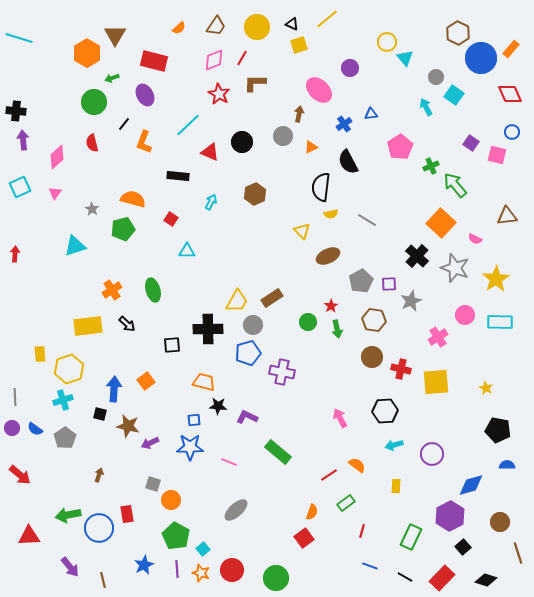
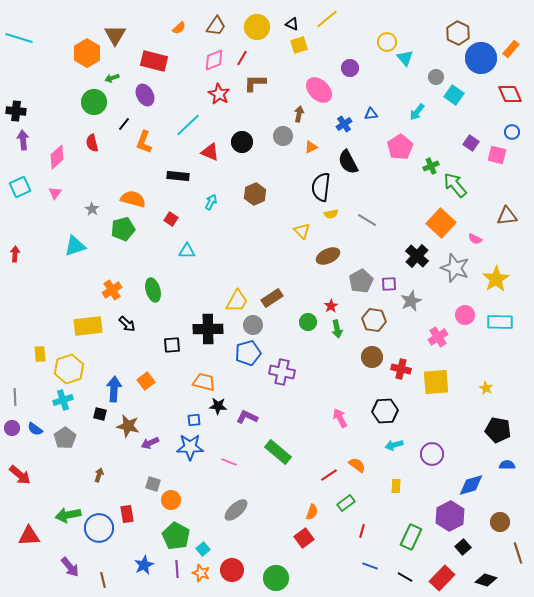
cyan arrow at (426, 107): moved 9 px left, 5 px down; rotated 114 degrees counterclockwise
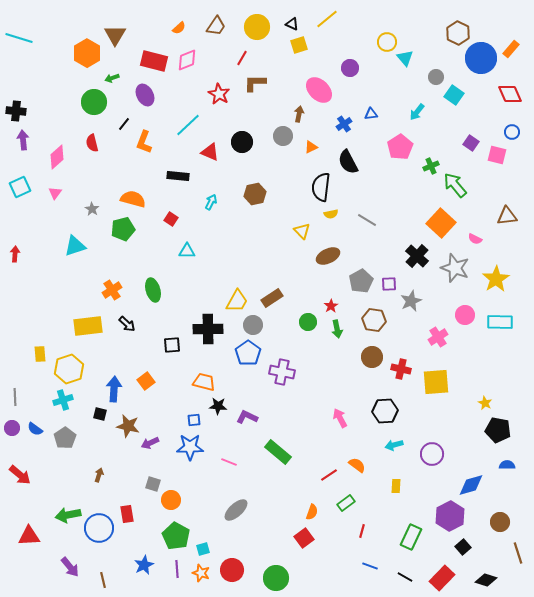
pink diamond at (214, 60): moved 27 px left
brown hexagon at (255, 194): rotated 10 degrees clockwise
blue pentagon at (248, 353): rotated 20 degrees counterclockwise
yellow star at (486, 388): moved 1 px left, 15 px down
cyan square at (203, 549): rotated 24 degrees clockwise
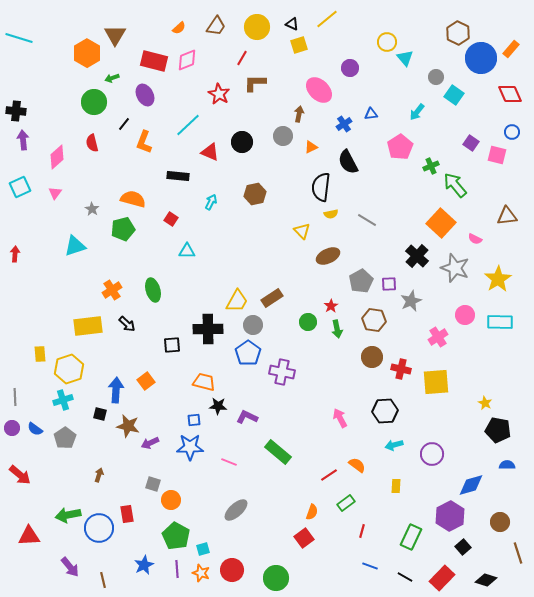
yellow star at (496, 279): moved 2 px right
blue arrow at (114, 389): moved 2 px right, 1 px down
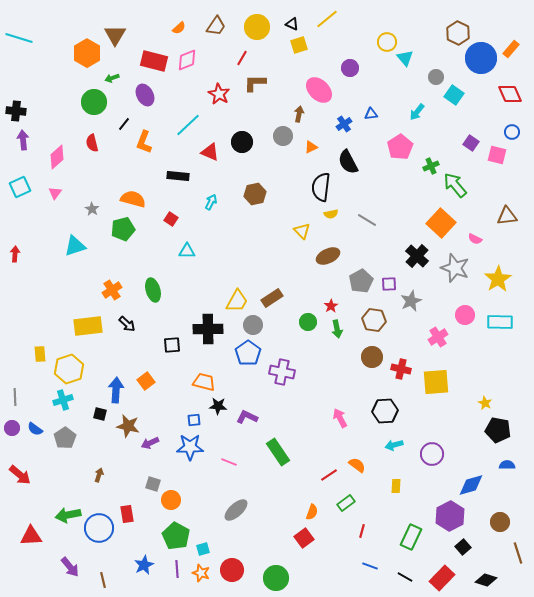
green rectangle at (278, 452): rotated 16 degrees clockwise
red triangle at (29, 536): moved 2 px right
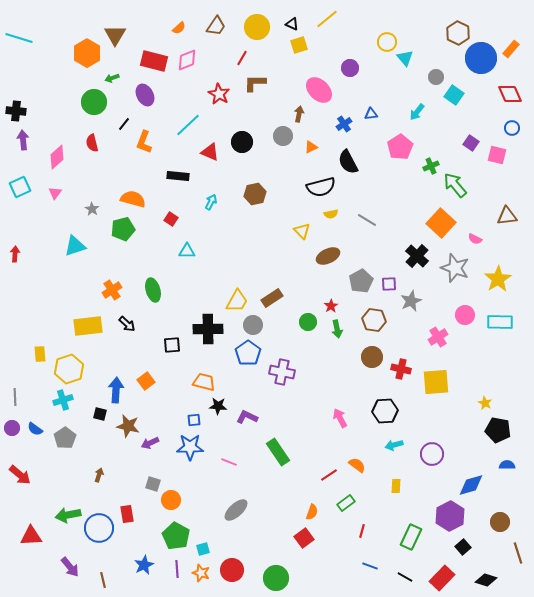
blue circle at (512, 132): moved 4 px up
black semicircle at (321, 187): rotated 112 degrees counterclockwise
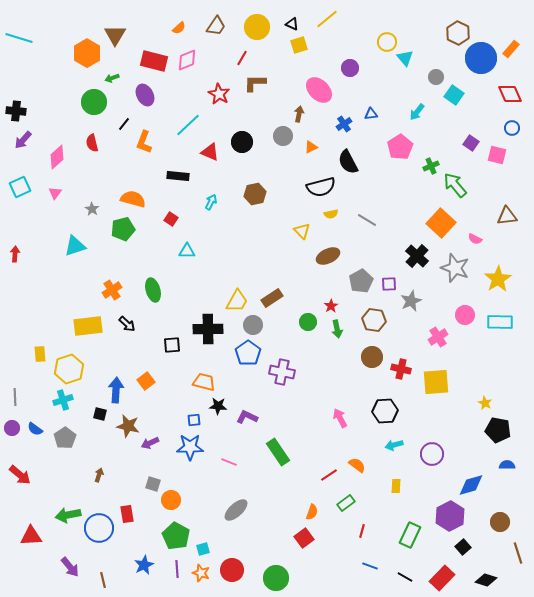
purple arrow at (23, 140): rotated 132 degrees counterclockwise
green rectangle at (411, 537): moved 1 px left, 2 px up
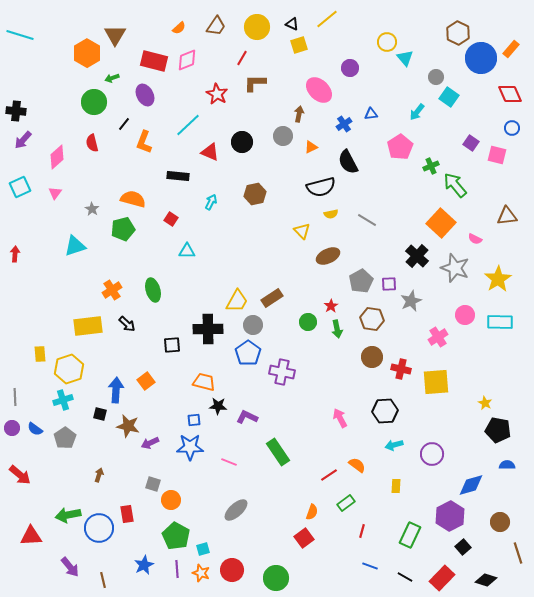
cyan line at (19, 38): moved 1 px right, 3 px up
red star at (219, 94): moved 2 px left
cyan square at (454, 95): moved 5 px left, 2 px down
brown hexagon at (374, 320): moved 2 px left, 1 px up
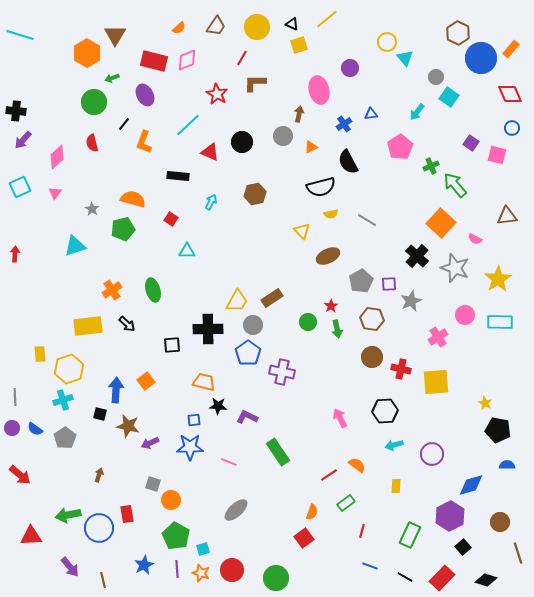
pink ellipse at (319, 90): rotated 32 degrees clockwise
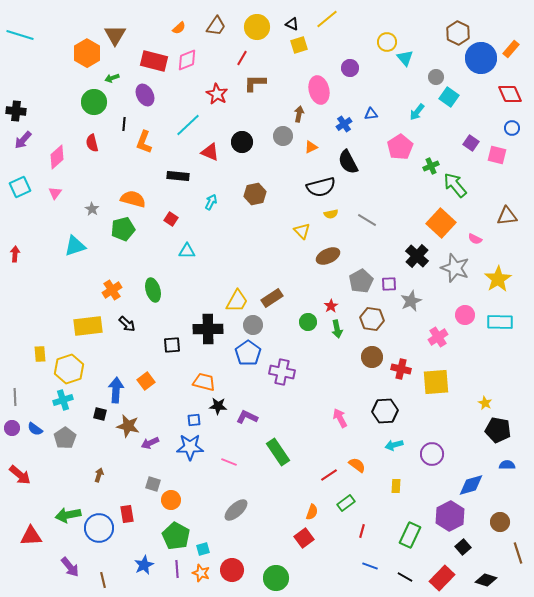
black line at (124, 124): rotated 32 degrees counterclockwise
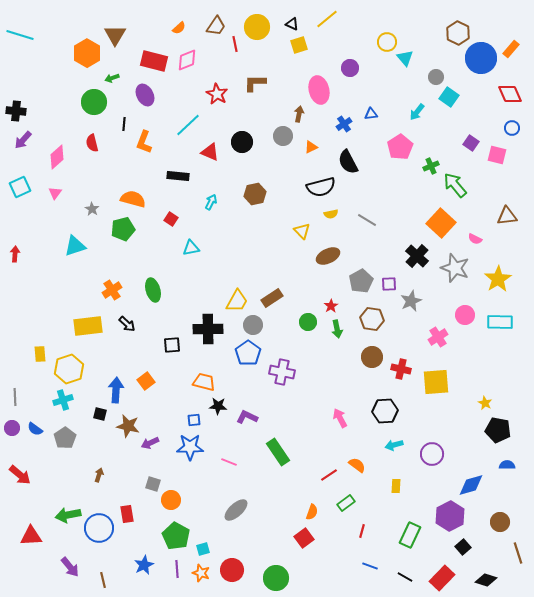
red line at (242, 58): moved 7 px left, 14 px up; rotated 42 degrees counterclockwise
cyan triangle at (187, 251): moved 4 px right, 3 px up; rotated 12 degrees counterclockwise
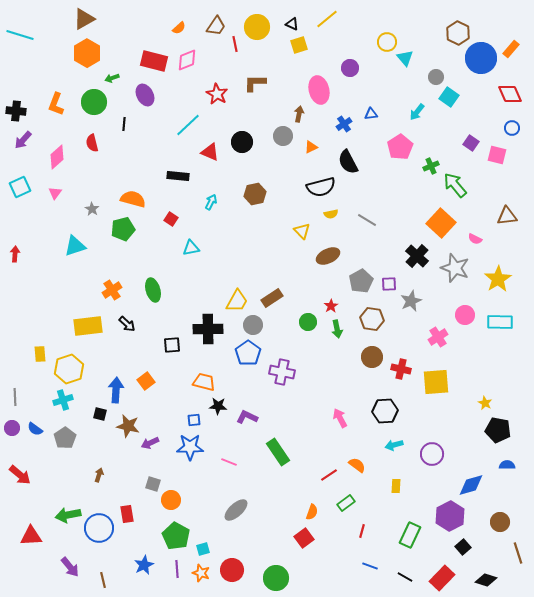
brown triangle at (115, 35): moved 31 px left, 16 px up; rotated 30 degrees clockwise
orange L-shape at (144, 142): moved 88 px left, 38 px up
